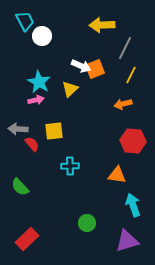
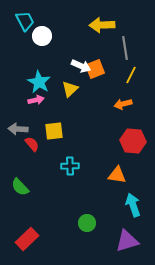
gray line: rotated 35 degrees counterclockwise
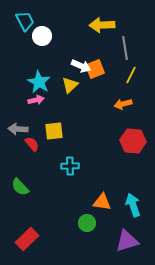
yellow triangle: moved 4 px up
orange triangle: moved 15 px left, 27 px down
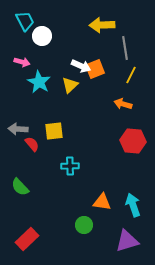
pink arrow: moved 14 px left, 38 px up; rotated 28 degrees clockwise
orange arrow: rotated 30 degrees clockwise
green circle: moved 3 px left, 2 px down
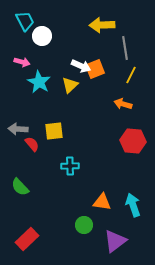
purple triangle: moved 12 px left; rotated 20 degrees counterclockwise
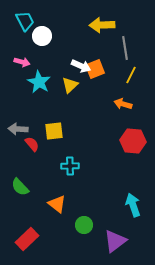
orange triangle: moved 45 px left, 2 px down; rotated 30 degrees clockwise
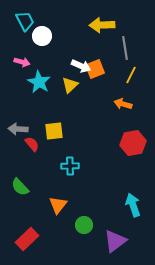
red hexagon: moved 2 px down; rotated 15 degrees counterclockwise
orange triangle: moved 1 px right, 1 px down; rotated 30 degrees clockwise
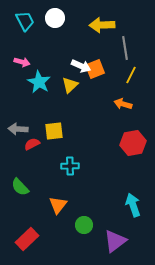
white circle: moved 13 px right, 18 px up
red semicircle: rotated 77 degrees counterclockwise
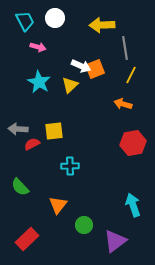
pink arrow: moved 16 px right, 15 px up
